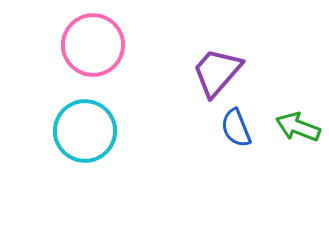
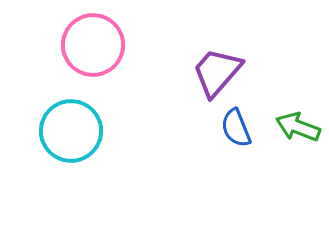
cyan circle: moved 14 px left
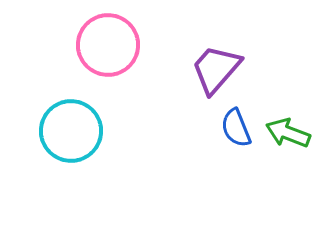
pink circle: moved 15 px right
purple trapezoid: moved 1 px left, 3 px up
green arrow: moved 10 px left, 6 px down
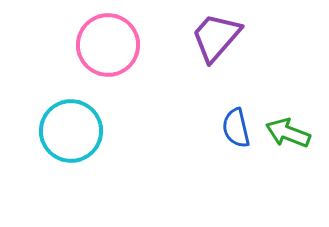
purple trapezoid: moved 32 px up
blue semicircle: rotated 9 degrees clockwise
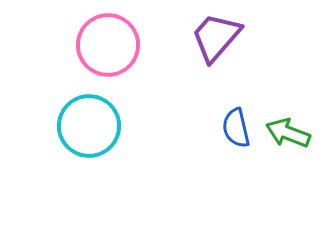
cyan circle: moved 18 px right, 5 px up
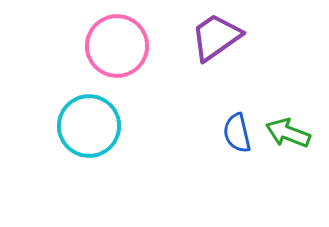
purple trapezoid: rotated 14 degrees clockwise
pink circle: moved 9 px right, 1 px down
blue semicircle: moved 1 px right, 5 px down
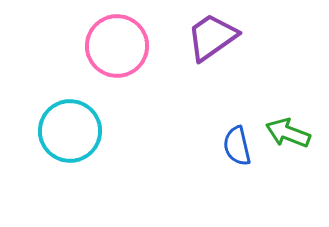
purple trapezoid: moved 4 px left
cyan circle: moved 19 px left, 5 px down
blue semicircle: moved 13 px down
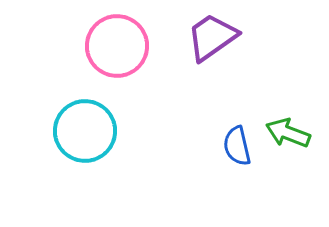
cyan circle: moved 15 px right
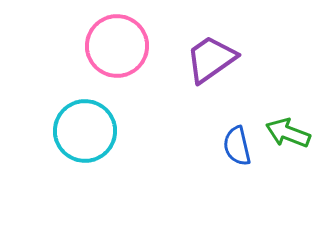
purple trapezoid: moved 1 px left, 22 px down
